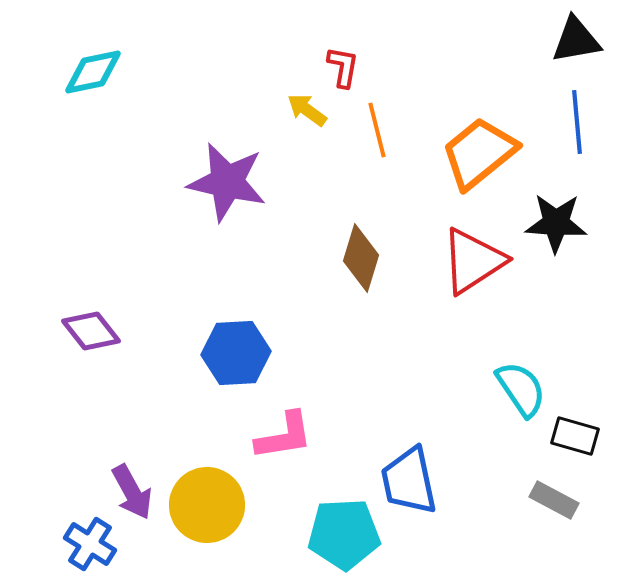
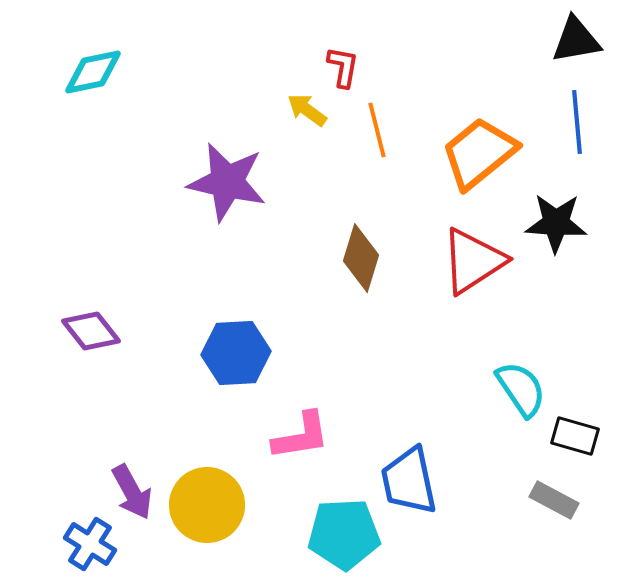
pink L-shape: moved 17 px right
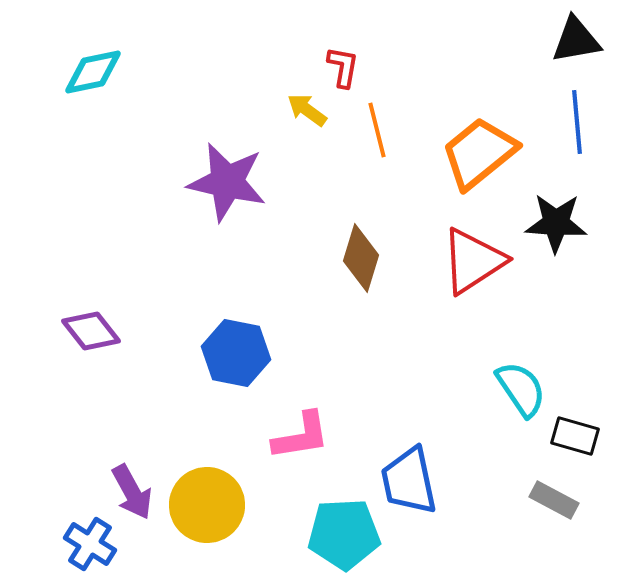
blue hexagon: rotated 14 degrees clockwise
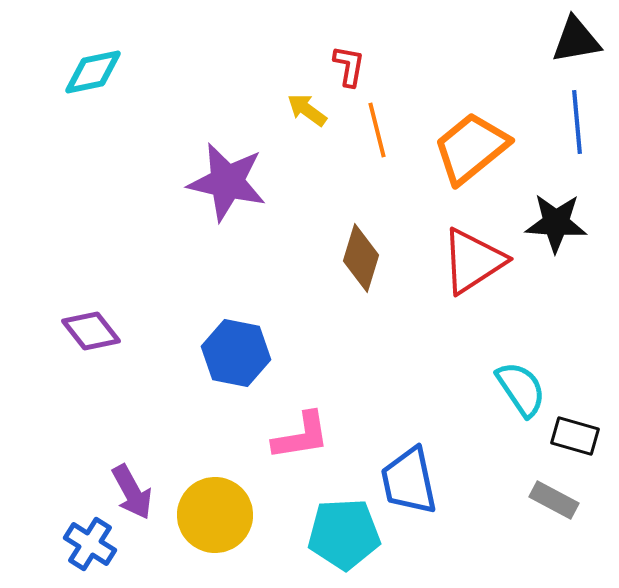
red L-shape: moved 6 px right, 1 px up
orange trapezoid: moved 8 px left, 5 px up
yellow circle: moved 8 px right, 10 px down
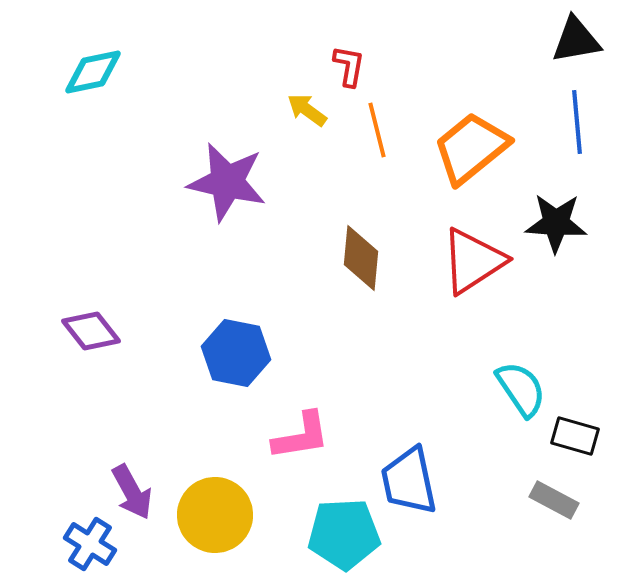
brown diamond: rotated 12 degrees counterclockwise
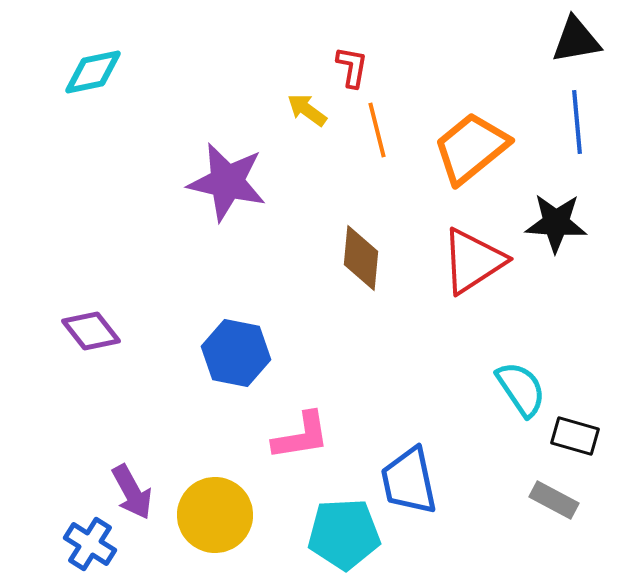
red L-shape: moved 3 px right, 1 px down
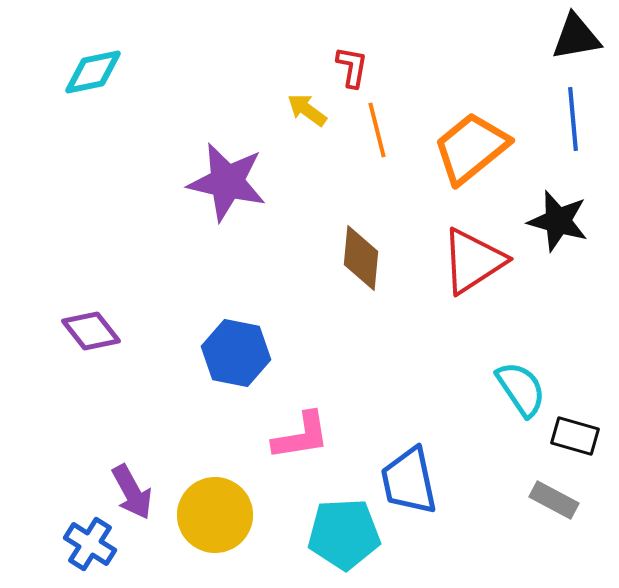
black triangle: moved 3 px up
blue line: moved 4 px left, 3 px up
black star: moved 2 px right, 2 px up; rotated 12 degrees clockwise
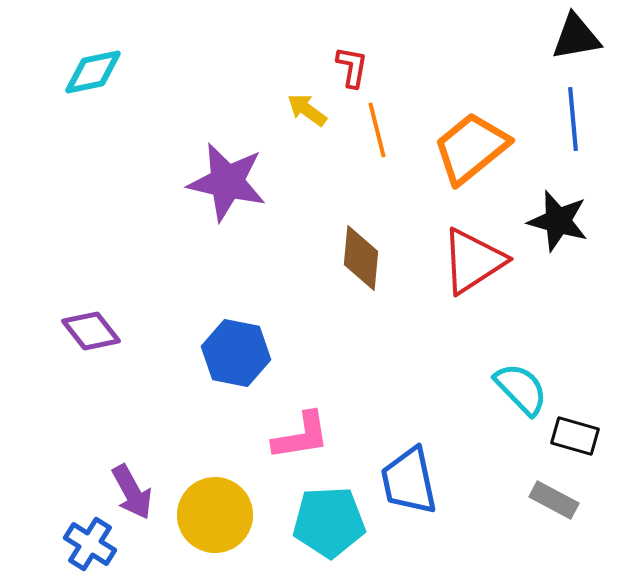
cyan semicircle: rotated 10 degrees counterclockwise
cyan pentagon: moved 15 px left, 12 px up
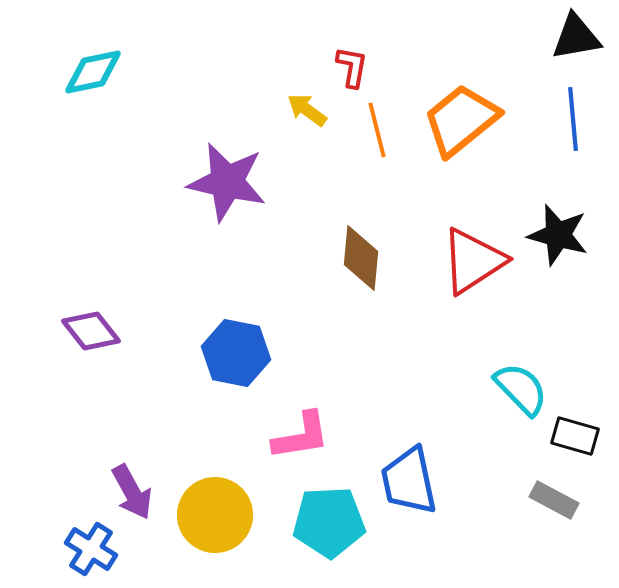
orange trapezoid: moved 10 px left, 28 px up
black star: moved 14 px down
blue cross: moved 1 px right, 5 px down
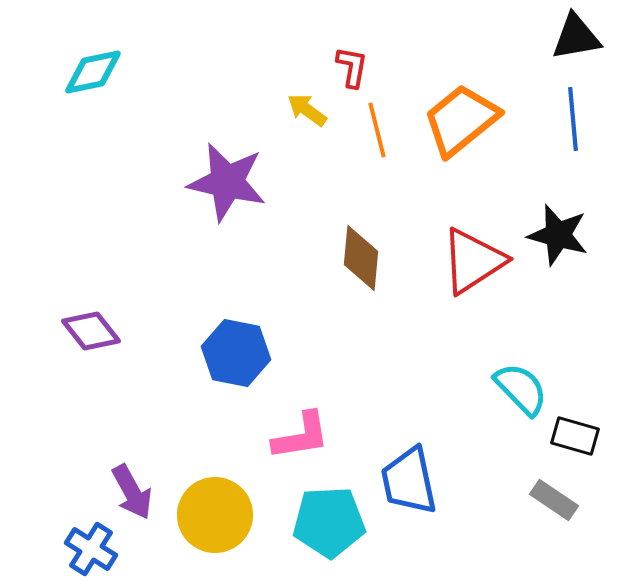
gray rectangle: rotated 6 degrees clockwise
